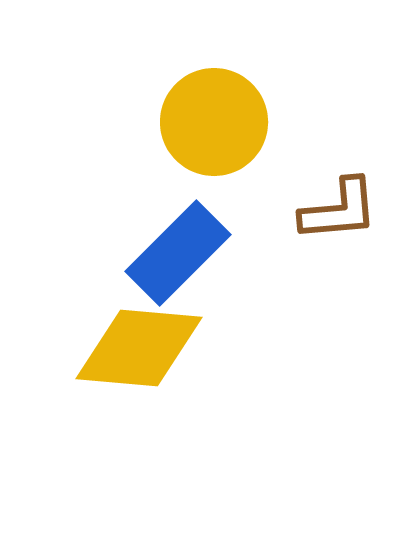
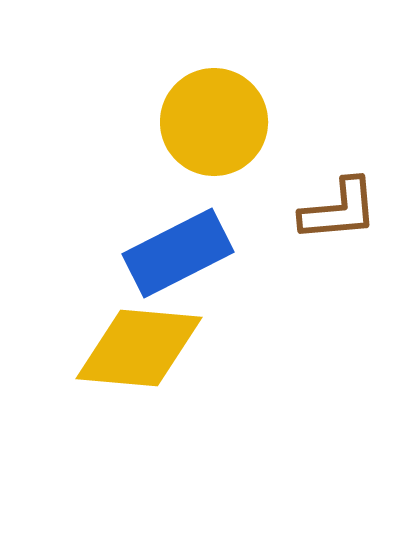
blue rectangle: rotated 18 degrees clockwise
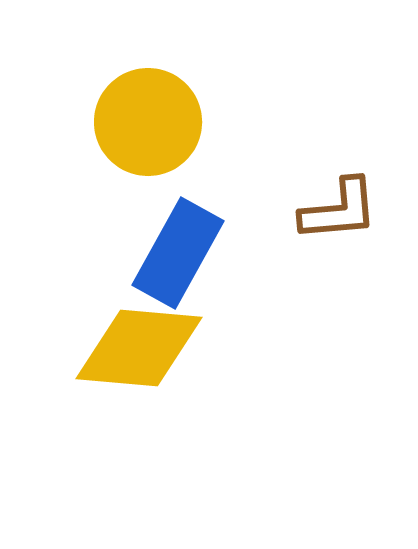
yellow circle: moved 66 px left
blue rectangle: rotated 34 degrees counterclockwise
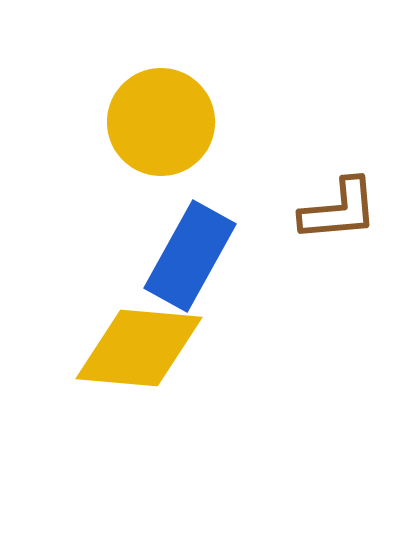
yellow circle: moved 13 px right
blue rectangle: moved 12 px right, 3 px down
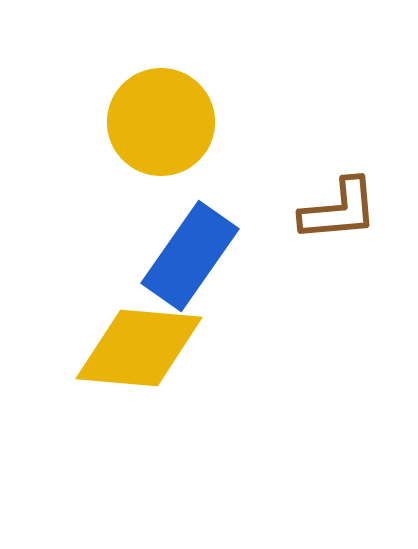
blue rectangle: rotated 6 degrees clockwise
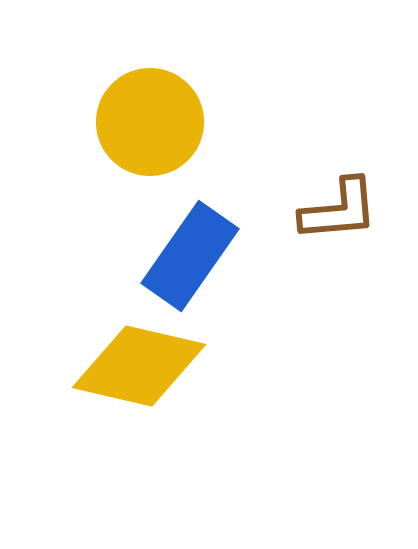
yellow circle: moved 11 px left
yellow diamond: moved 18 px down; rotated 8 degrees clockwise
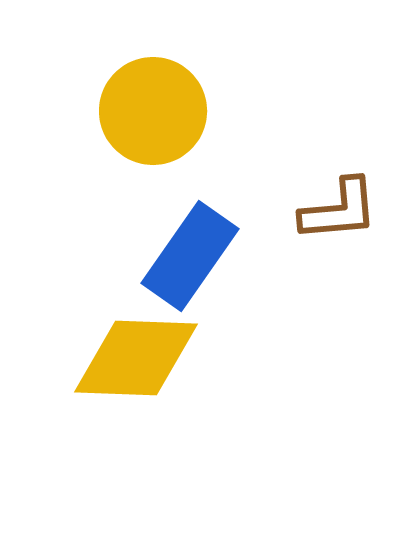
yellow circle: moved 3 px right, 11 px up
yellow diamond: moved 3 px left, 8 px up; rotated 11 degrees counterclockwise
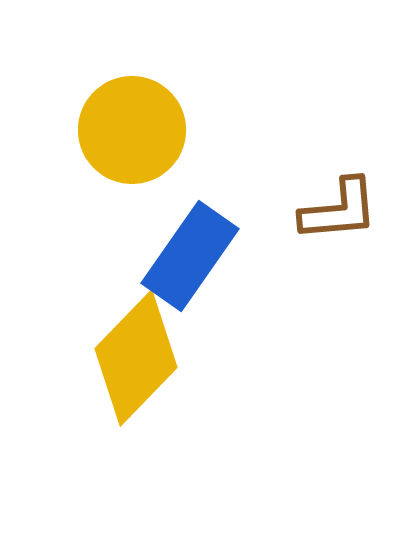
yellow circle: moved 21 px left, 19 px down
yellow diamond: rotated 48 degrees counterclockwise
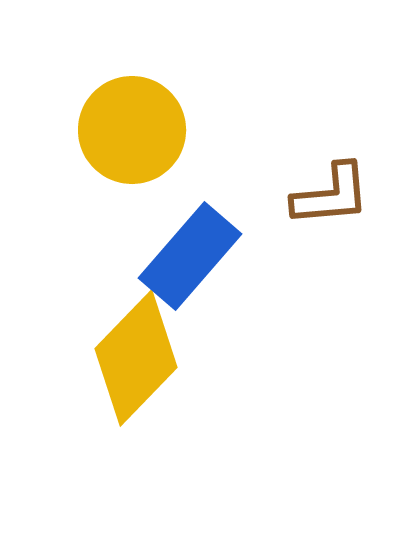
brown L-shape: moved 8 px left, 15 px up
blue rectangle: rotated 6 degrees clockwise
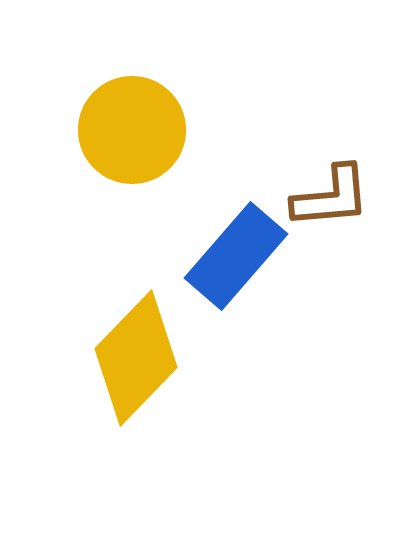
brown L-shape: moved 2 px down
blue rectangle: moved 46 px right
